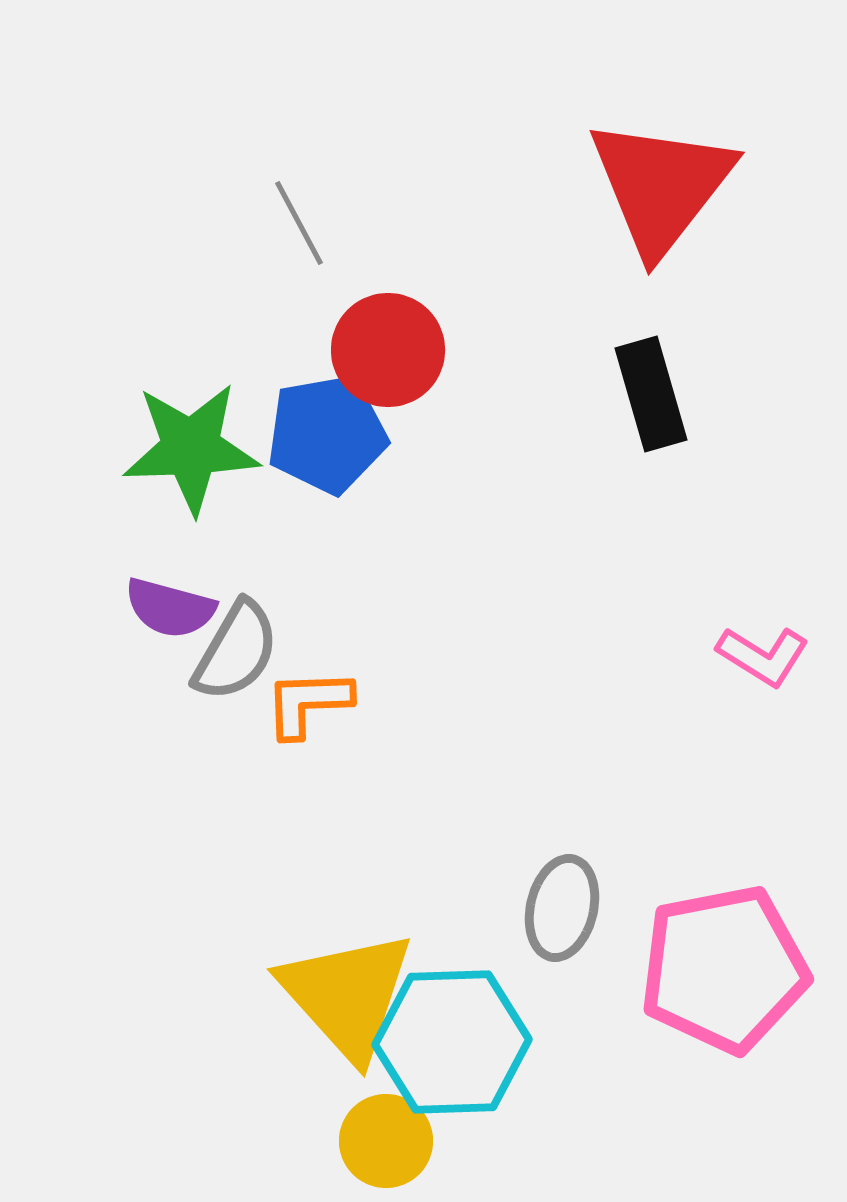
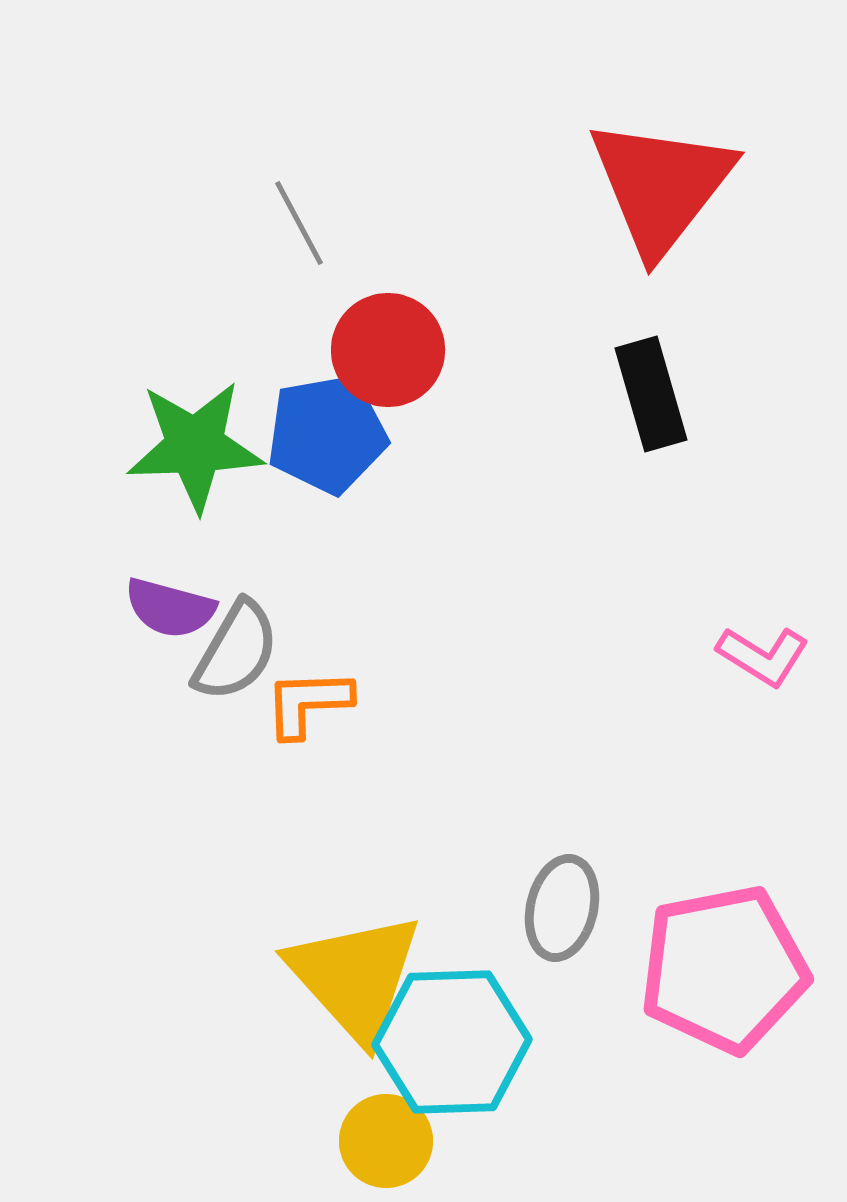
green star: moved 4 px right, 2 px up
yellow triangle: moved 8 px right, 18 px up
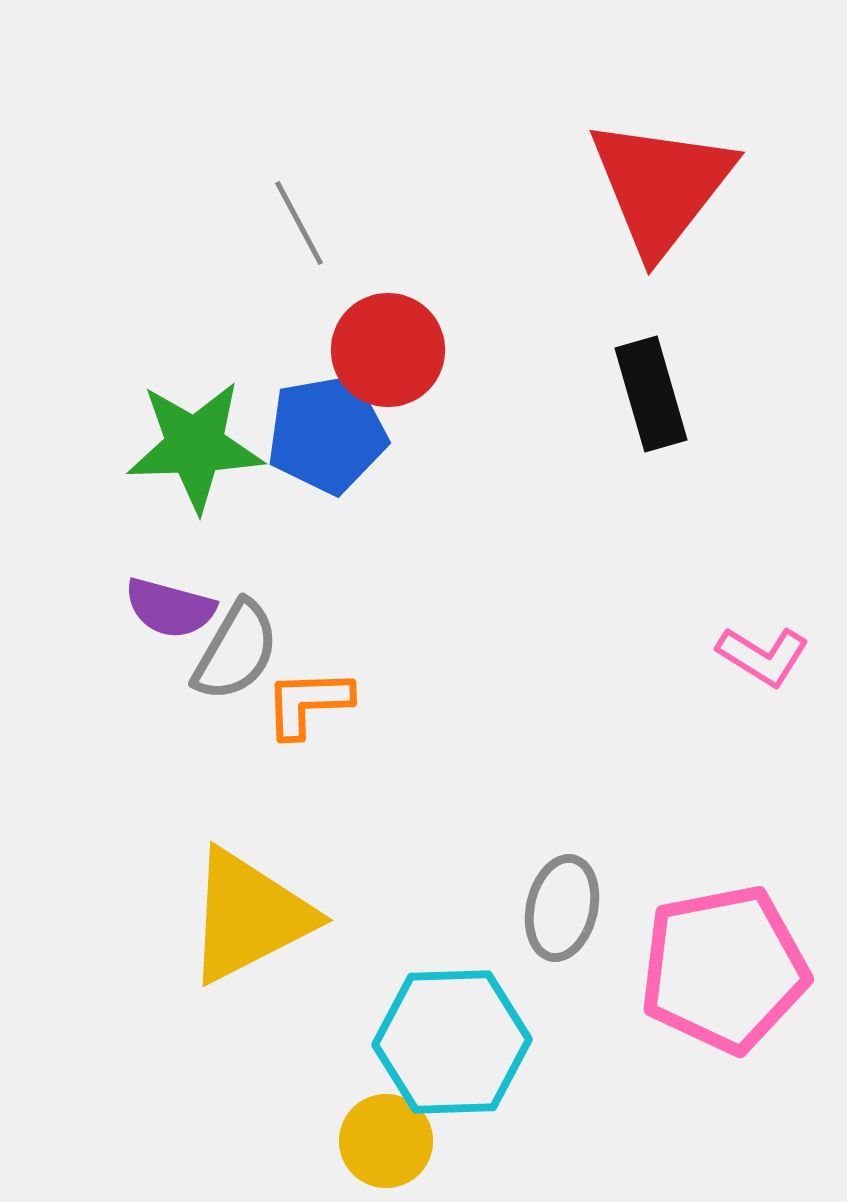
yellow triangle: moved 106 px left, 61 px up; rotated 45 degrees clockwise
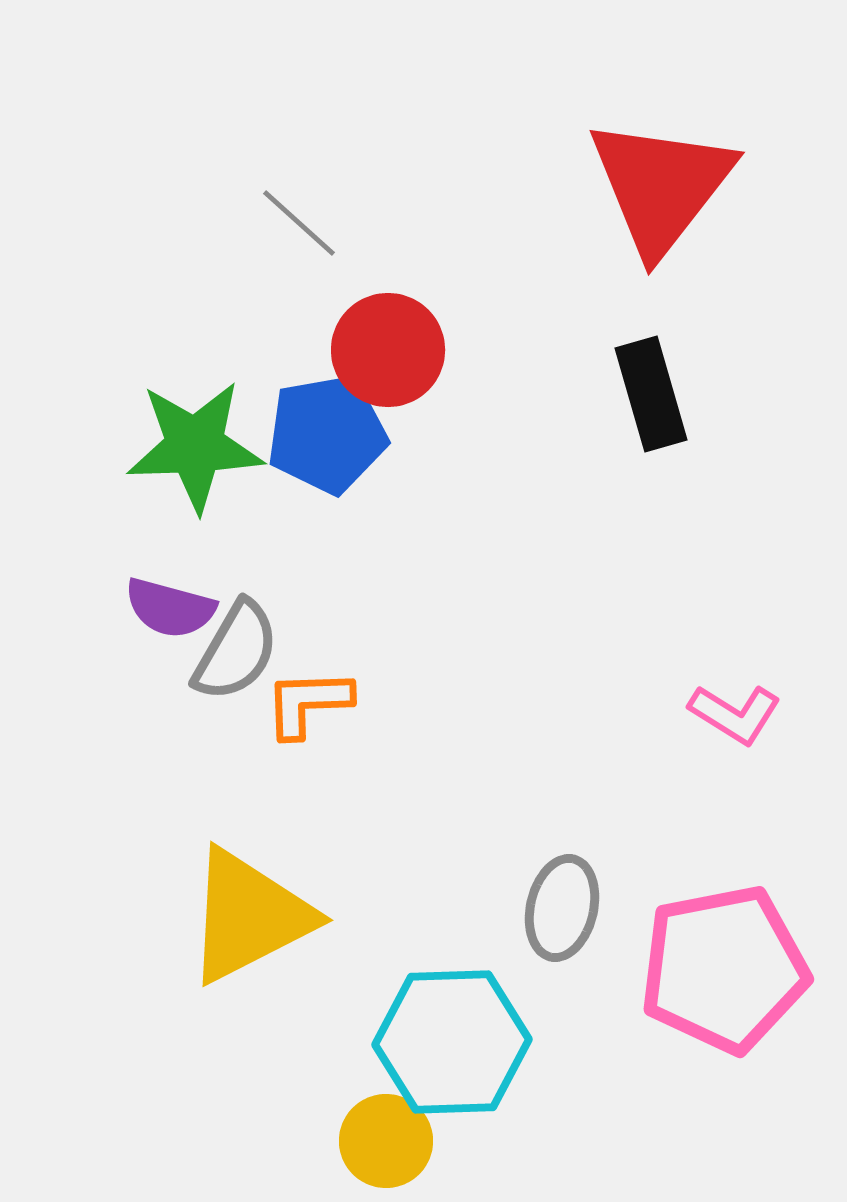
gray line: rotated 20 degrees counterclockwise
pink L-shape: moved 28 px left, 58 px down
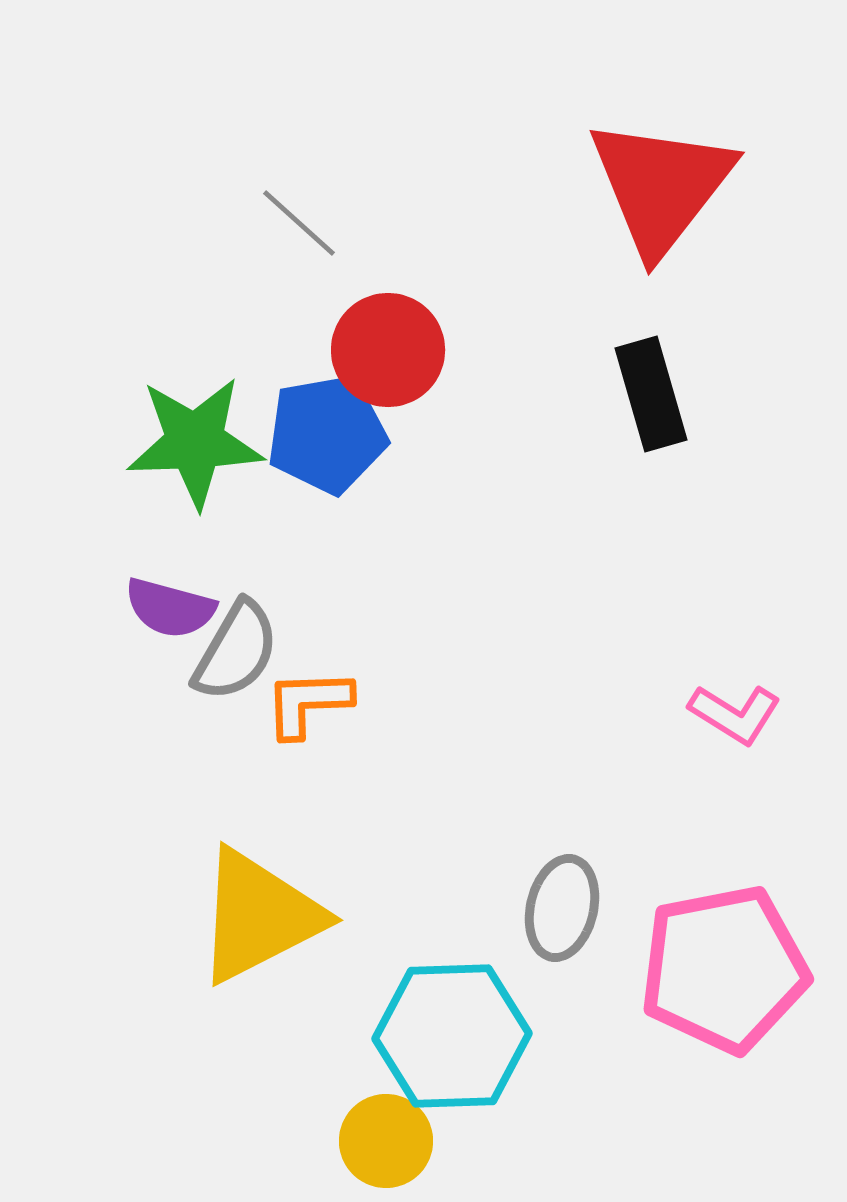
green star: moved 4 px up
yellow triangle: moved 10 px right
cyan hexagon: moved 6 px up
